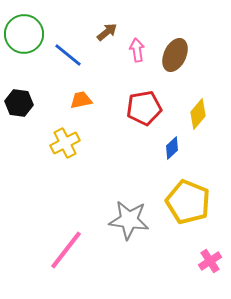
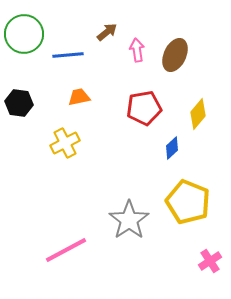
blue line: rotated 44 degrees counterclockwise
orange trapezoid: moved 2 px left, 3 px up
gray star: rotated 30 degrees clockwise
pink line: rotated 24 degrees clockwise
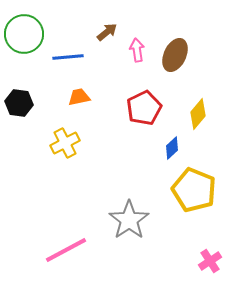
blue line: moved 2 px down
red pentagon: rotated 16 degrees counterclockwise
yellow pentagon: moved 6 px right, 12 px up
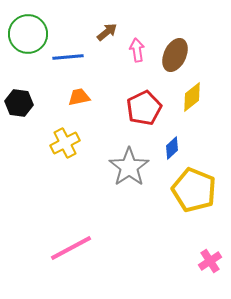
green circle: moved 4 px right
yellow diamond: moved 6 px left, 17 px up; rotated 12 degrees clockwise
gray star: moved 53 px up
pink line: moved 5 px right, 2 px up
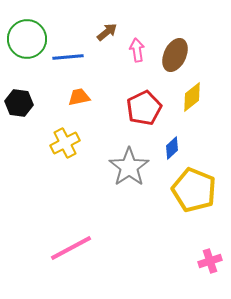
green circle: moved 1 px left, 5 px down
pink cross: rotated 15 degrees clockwise
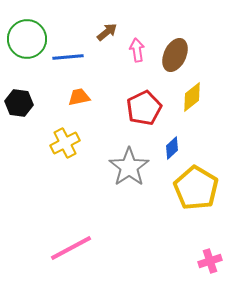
yellow pentagon: moved 2 px right, 2 px up; rotated 9 degrees clockwise
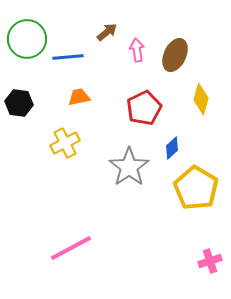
yellow diamond: moved 9 px right, 2 px down; rotated 36 degrees counterclockwise
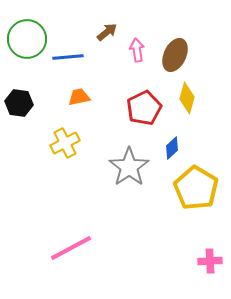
yellow diamond: moved 14 px left, 1 px up
pink cross: rotated 15 degrees clockwise
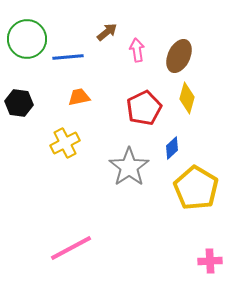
brown ellipse: moved 4 px right, 1 px down
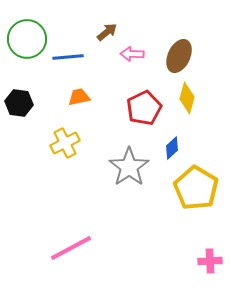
pink arrow: moved 5 px left, 4 px down; rotated 80 degrees counterclockwise
